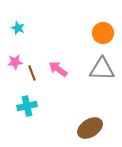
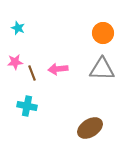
pink arrow: rotated 42 degrees counterclockwise
cyan cross: rotated 24 degrees clockwise
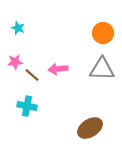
brown line: moved 2 px down; rotated 28 degrees counterclockwise
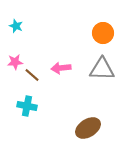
cyan star: moved 2 px left, 2 px up
pink arrow: moved 3 px right, 1 px up
brown ellipse: moved 2 px left
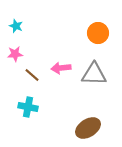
orange circle: moved 5 px left
pink star: moved 8 px up
gray triangle: moved 8 px left, 5 px down
cyan cross: moved 1 px right, 1 px down
